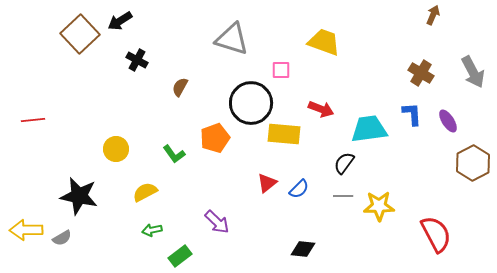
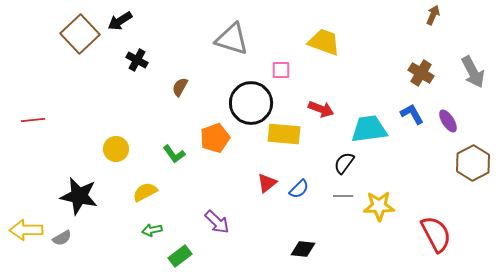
blue L-shape: rotated 25 degrees counterclockwise
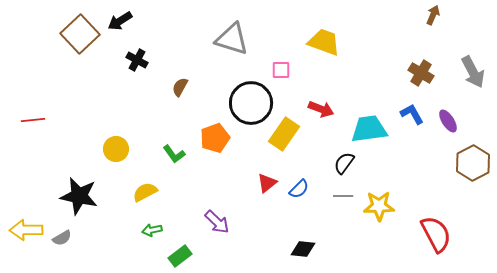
yellow rectangle: rotated 60 degrees counterclockwise
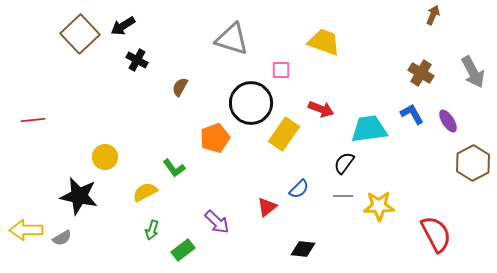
black arrow: moved 3 px right, 5 px down
yellow circle: moved 11 px left, 8 px down
green L-shape: moved 14 px down
red triangle: moved 24 px down
green arrow: rotated 60 degrees counterclockwise
green rectangle: moved 3 px right, 6 px up
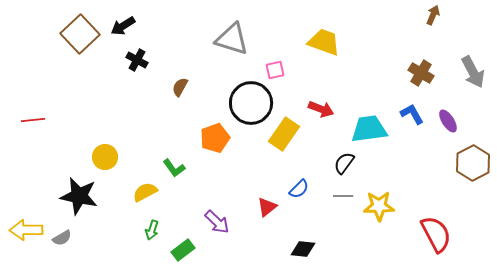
pink square: moved 6 px left; rotated 12 degrees counterclockwise
